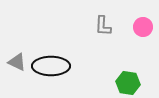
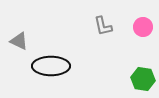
gray L-shape: rotated 15 degrees counterclockwise
gray triangle: moved 2 px right, 21 px up
green hexagon: moved 15 px right, 4 px up
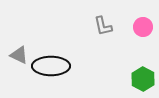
gray triangle: moved 14 px down
green hexagon: rotated 20 degrees clockwise
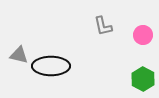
pink circle: moved 8 px down
gray triangle: rotated 12 degrees counterclockwise
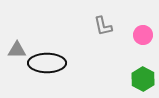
gray triangle: moved 2 px left, 5 px up; rotated 12 degrees counterclockwise
black ellipse: moved 4 px left, 3 px up
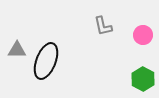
black ellipse: moved 1 px left, 2 px up; rotated 69 degrees counterclockwise
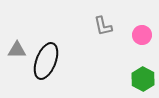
pink circle: moved 1 px left
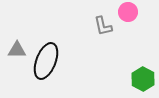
pink circle: moved 14 px left, 23 px up
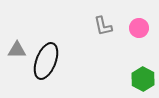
pink circle: moved 11 px right, 16 px down
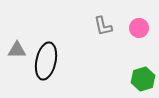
black ellipse: rotated 9 degrees counterclockwise
green hexagon: rotated 15 degrees clockwise
